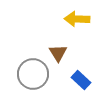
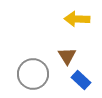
brown triangle: moved 9 px right, 3 px down
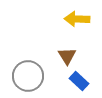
gray circle: moved 5 px left, 2 px down
blue rectangle: moved 2 px left, 1 px down
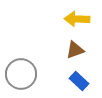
brown triangle: moved 8 px right, 6 px up; rotated 42 degrees clockwise
gray circle: moved 7 px left, 2 px up
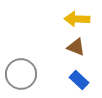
brown triangle: moved 1 px right, 3 px up; rotated 42 degrees clockwise
blue rectangle: moved 1 px up
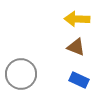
blue rectangle: rotated 18 degrees counterclockwise
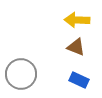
yellow arrow: moved 1 px down
